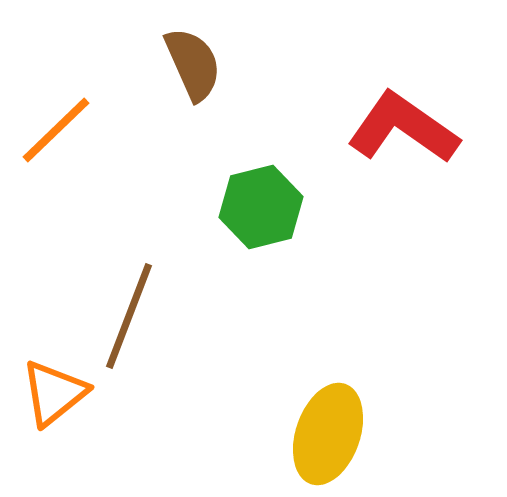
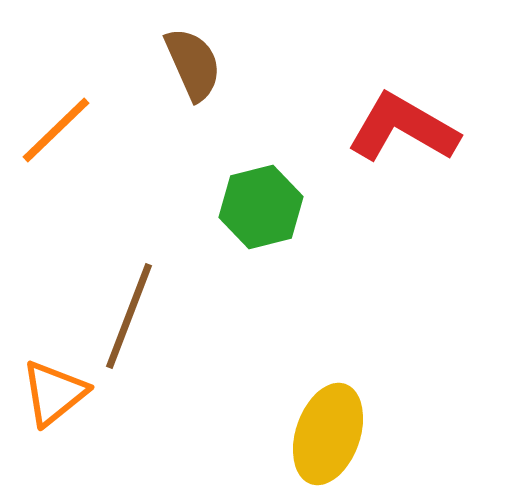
red L-shape: rotated 5 degrees counterclockwise
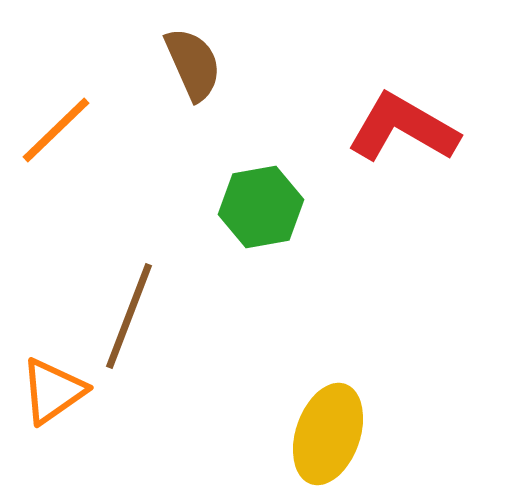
green hexagon: rotated 4 degrees clockwise
orange triangle: moved 1 px left, 2 px up; rotated 4 degrees clockwise
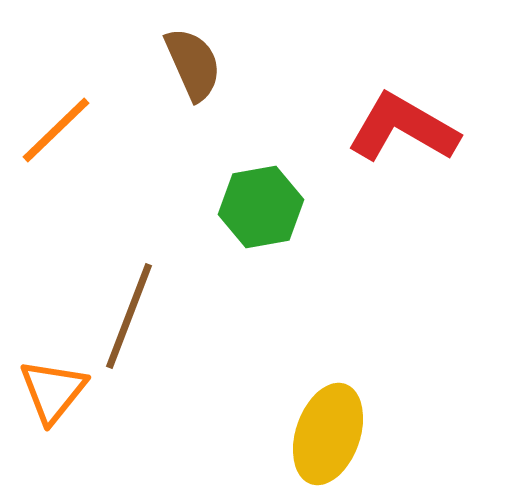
orange triangle: rotated 16 degrees counterclockwise
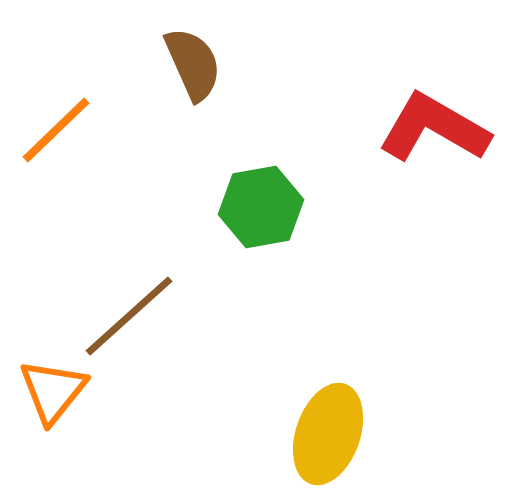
red L-shape: moved 31 px right
brown line: rotated 27 degrees clockwise
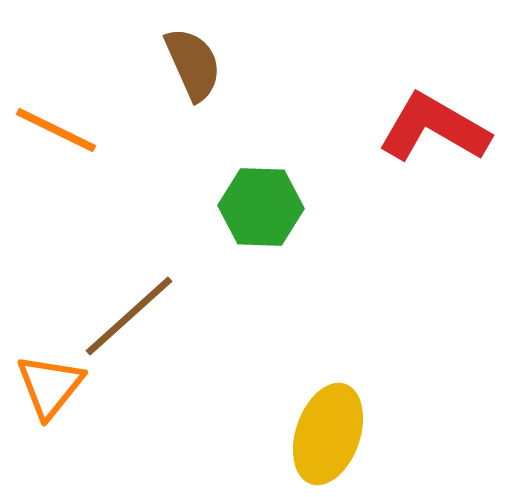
orange line: rotated 70 degrees clockwise
green hexagon: rotated 12 degrees clockwise
orange triangle: moved 3 px left, 5 px up
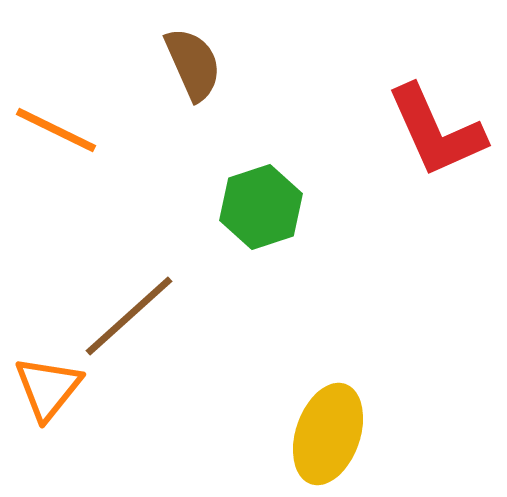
red L-shape: moved 2 px right, 3 px down; rotated 144 degrees counterclockwise
green hexagon: rotated 20 degrees counterclockwise
orange triangle: moved 2 px left, 2 px down
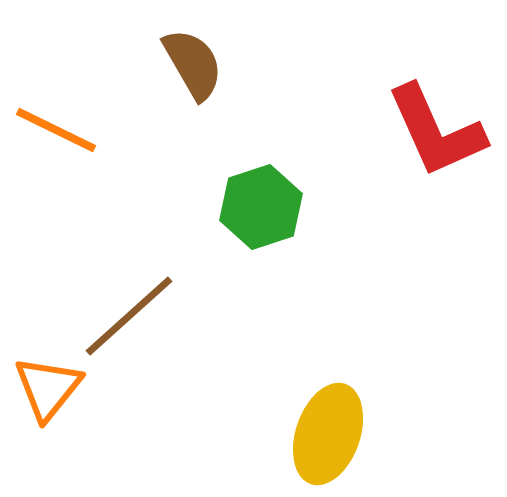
brown semicircle: rotated 6 degrees counterclockwise
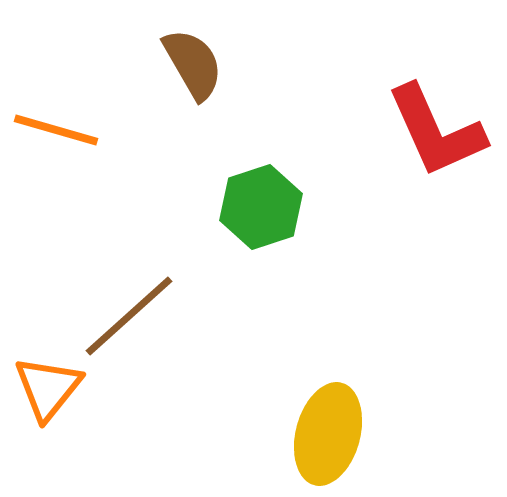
orange line: rotated 10 degrees counterclockwise
yellow ellipse: rotated 4 degrees counterclockwise
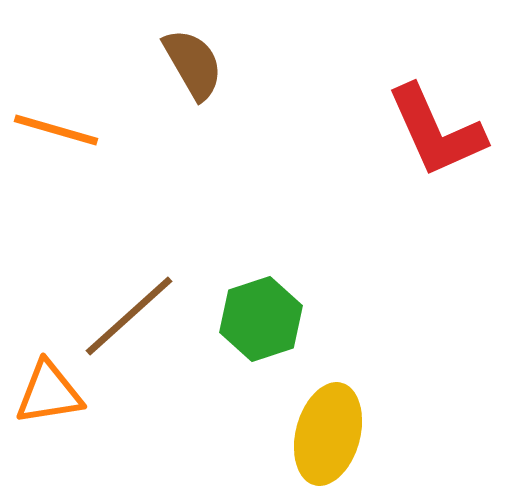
green hexagon: moved 112 px down
orange triangle: moved 1 px right, 5 px down; rotated 42 degrees clockwise
